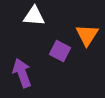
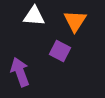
orange triangle: moved 12 px left, 14 px up
purple arrow: moved 2 px left, 1 px up
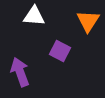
orange triangle: moved 13 px right
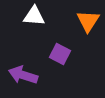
purple square: moved 3 px down
purple arrow: moved 3 px right, 3 px down; rotated 52 degrees counterclockwise
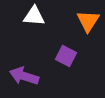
purple square: moved 6 px right, 2 px down
purple arrow: moved 1 px right, 1 px down
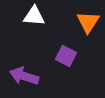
orange triangle: moved 1 px down
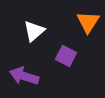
white triangle: moved 15 px down; rotated 45 degrees counterclockwise
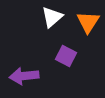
white triangle: moved 18 px right, 14 px up
purple arrow: rotated 24 degrees counterclockwise
